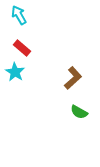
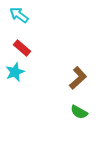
cyan arrow: rotated 24 degrees counterclockwise
cyan star: rotated 18 degrees clockwise
brown L-shape: moved 5 px right
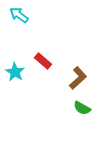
red rectangle: moved 21 px right, 13 px down
cyan star: rotated 18 degrees counterclockwise
green semicircle: moved 3 px right, 4 px up
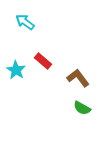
cyan arrow: moved 6 px right, 7 px down
cyan star: moved 1 px right, 2 px up
brown L-shape: rotated 85 degrees counterclockwise
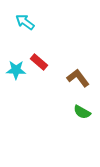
red rectangle: moved 4 px left, 1 px down
cyan star: rotated 30 degrees counterclockwise
green semicircle: moved 4 px down
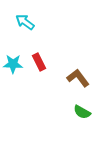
red rectangle: rotated 24 degrees clockwise
cyan star: moved 3 px left, 6 px up
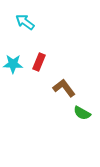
red rectangle: rotated 48 degrees clockwise
brown L-shape: moved 14 px left, 10 px down
green semicircle: moved 1 px down
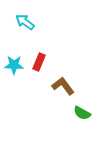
cyan star: moved 1 px right, 1 px down
brown L-shape: moved 1 px left, 2 px up
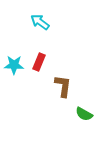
cyan arrow: moved 15 px right
brown L-shape: rotated 45 degrees clockwise
green semicircle: moved 2 px right, 1 px down
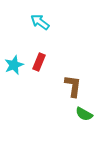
cyan star: rotated 24 degrees counterclockwise
brown L-shape: moved 10 px right
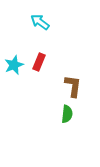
green semicircle: moved 17 px left; rotated 114 degrees counterclockwise
